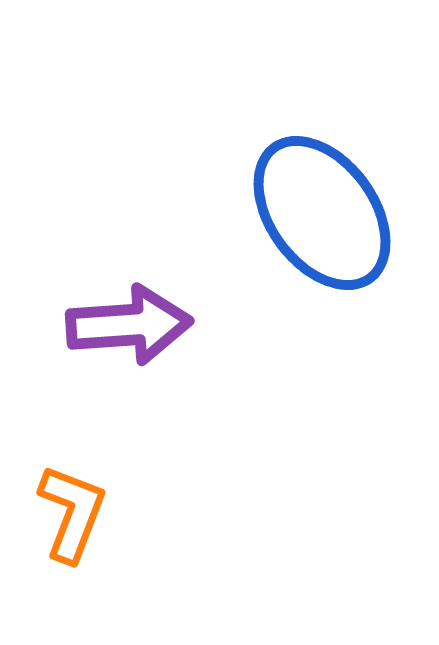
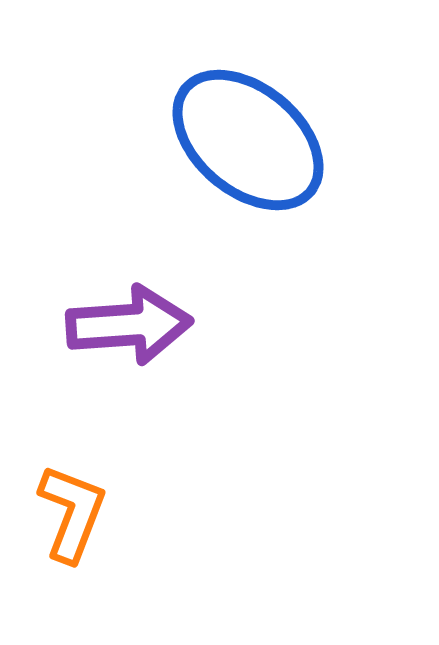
blue ellipse: moved 74 px left, 73 px up; rotated 14 degrees counterclockwise
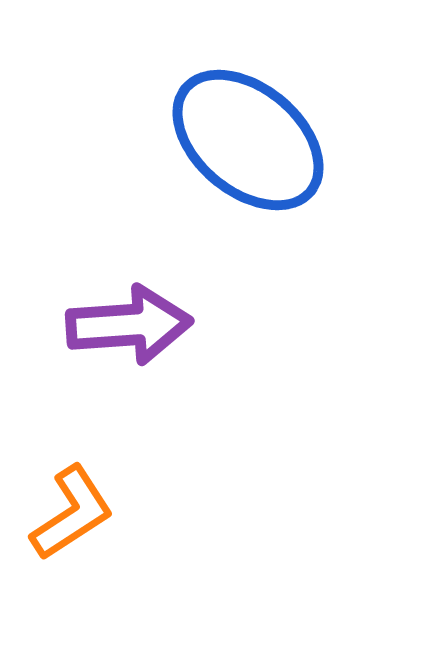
orange L-shape: rotated 36 degrees clockwise
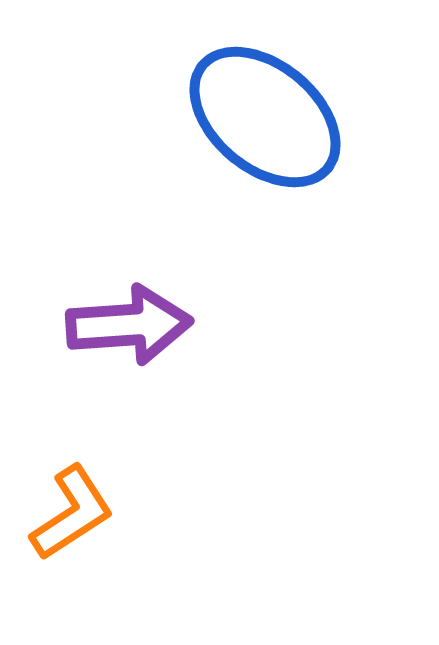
blue ellipse: moved 17 px right, 23 px up
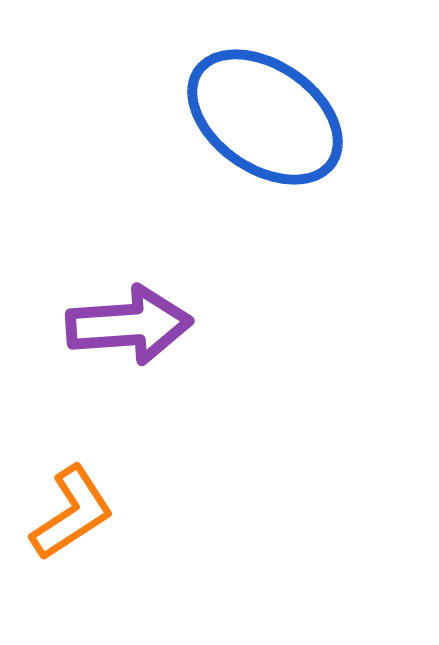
blue ellipse: rotated 5 degrees counterclockwise
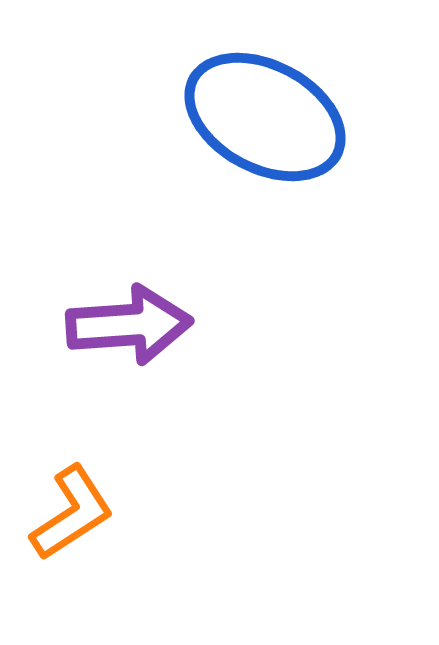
blue ellipse: rotated 7 degrees counterclockwise
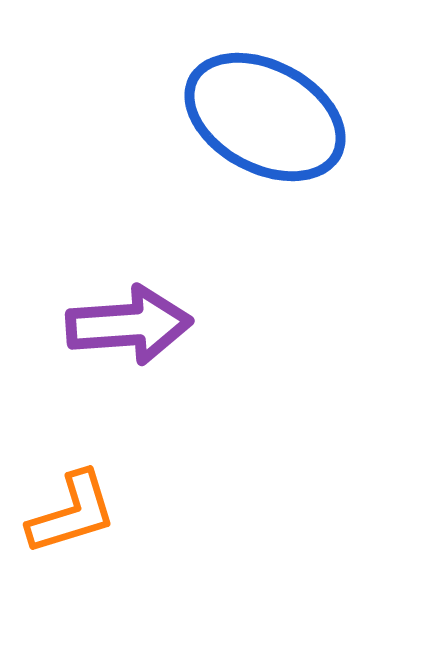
orange L-shape: rotated 16 degrees clockwise
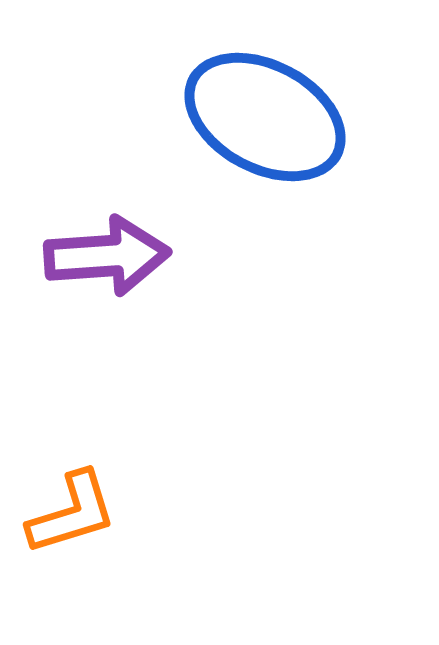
purple arrow: moved 22 px left, 69 px up
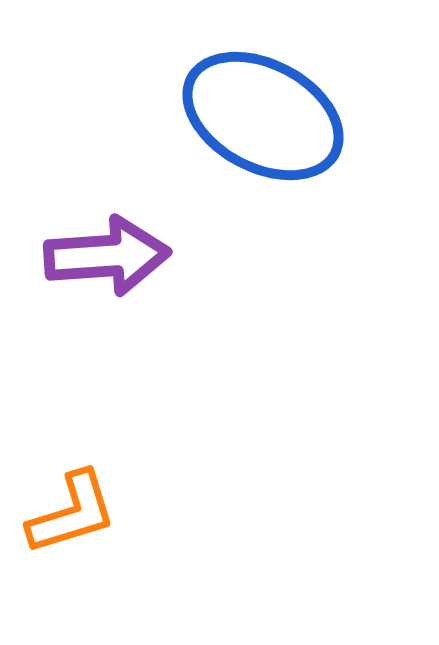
blue ellipse: moved 2 px left, 1 px up
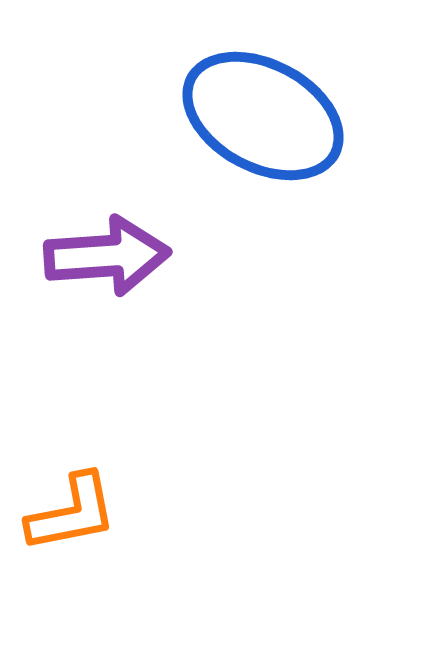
orange L-shape: rotated 6 degrees clockwise
